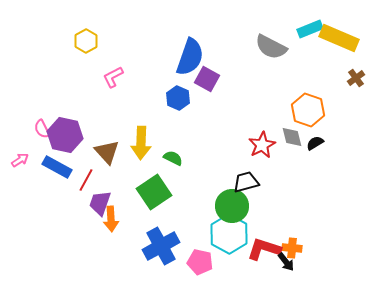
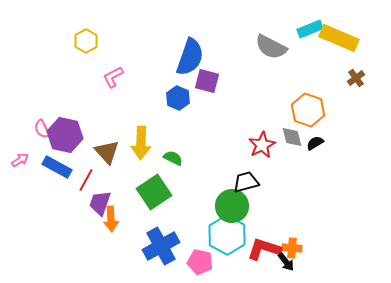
purple square: moved 2 px down; rotated 15 degrees counterclockwise
cyan hexagon: moved 2 px left, 1 px down
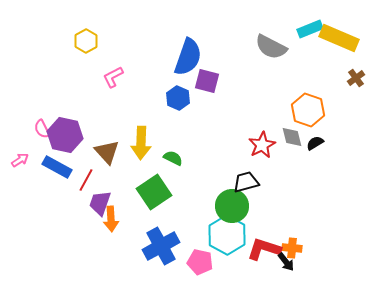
blue semicircle: moved 2 px left
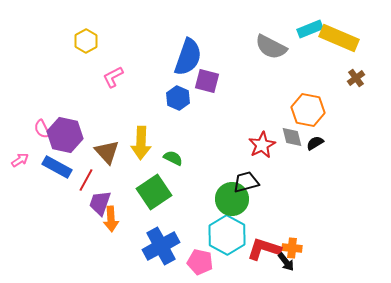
orange hexagon: rotated 8 degrees counterclockwise
green circle: moved 7 px up
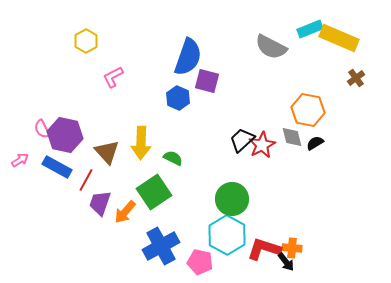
black trapezoid: moved 4 px left, 42 px up; rotated 28 degrees counterclockwise
orange arrow: moved 14 px right, 7 px up; rotated 45 degrees clockwise
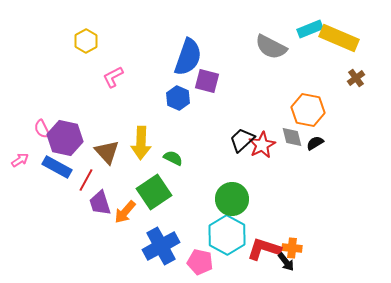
purple hexagon: moved 3 px down
purple trapezoid: rotated 36 degrees counterclockwise
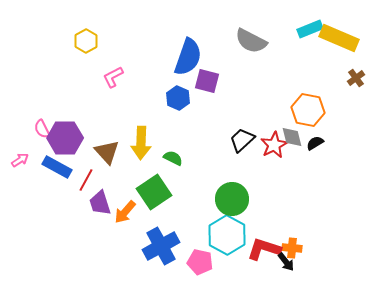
gray semicircle: moved 20 px left, 6 px up
purple hexagon: rotated 12 degrees counterclockwise
red star: moved 12 px right
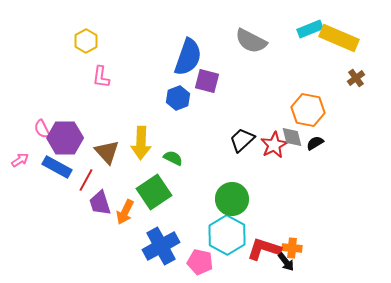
pink L-shape: moved 12 px left; rotated 55 degrees counterclockwise
blue hexagon: rotated 15 degrees clockwise
orange arrow: rotated 15 degrees counterclockwise
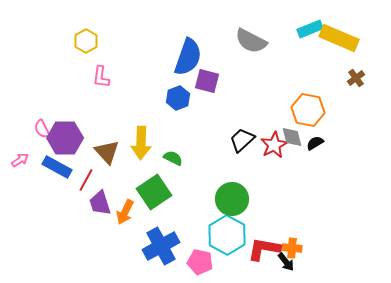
red L-shape: rotated 8 degrees counterclockwise
